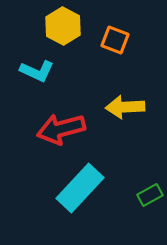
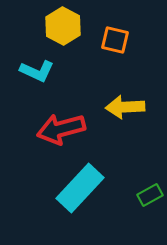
orange square: rotated 8 degrees counterclockwise
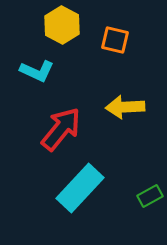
yellow hexagon: moved 1 px left, 1 px up
red arrow: rotated 144 degrees clockwise
green rectangle: moved 1 px down
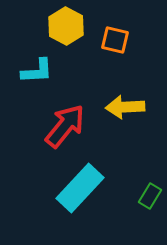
yellow hexagon: moved 4 px right, 1 px down
cyan L-shape: rotated 28 degrees counterclockwise
red arrow: moved 4 px right, 3 px up
green rectangle: rotated 30 degrees counterclockwise
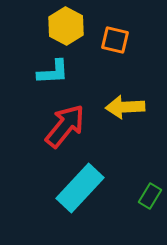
cyan L-shape: moved 16 px right, 1 px down
